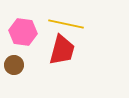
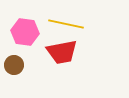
pink hexagon: moved 2 px right
red trapezoid: moved 2 px down; rotated 64 degrees clockwise
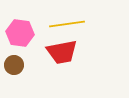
yellow line: moved 1 px right; rotated 20 degrees counterclockwise
pink hexagon: moved 5 px left, 1 px down
